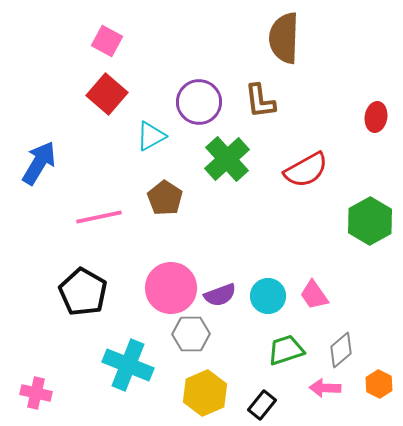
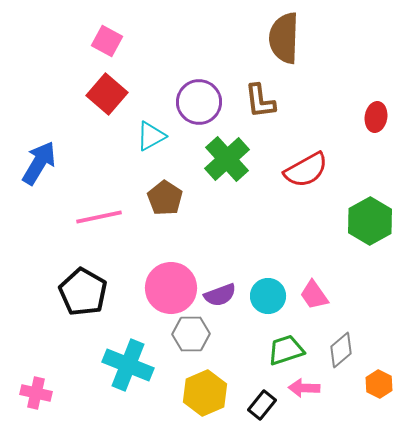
pink arrow: moved 21 px left
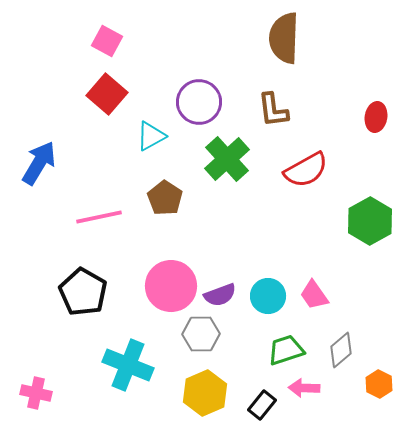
brown L-shape: moved 13 px right, 9 px down
pink circle: moved 2 px up
gray hexagon: moved 10 px right
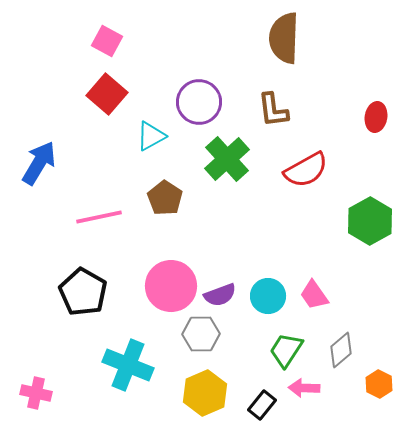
green trapezoid: rotated 39 degrees counterclockwise
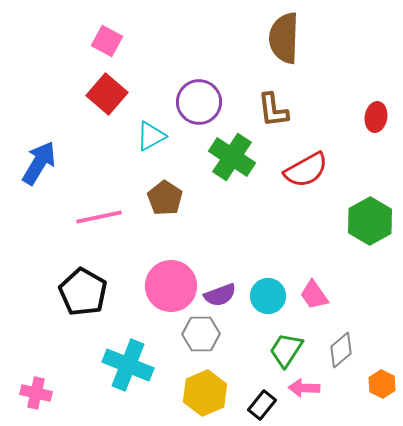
green cross: moved 5 px right, 2 px up; rotated 15 degrees counterclockwise
orange hexagon: moved 3 px right
